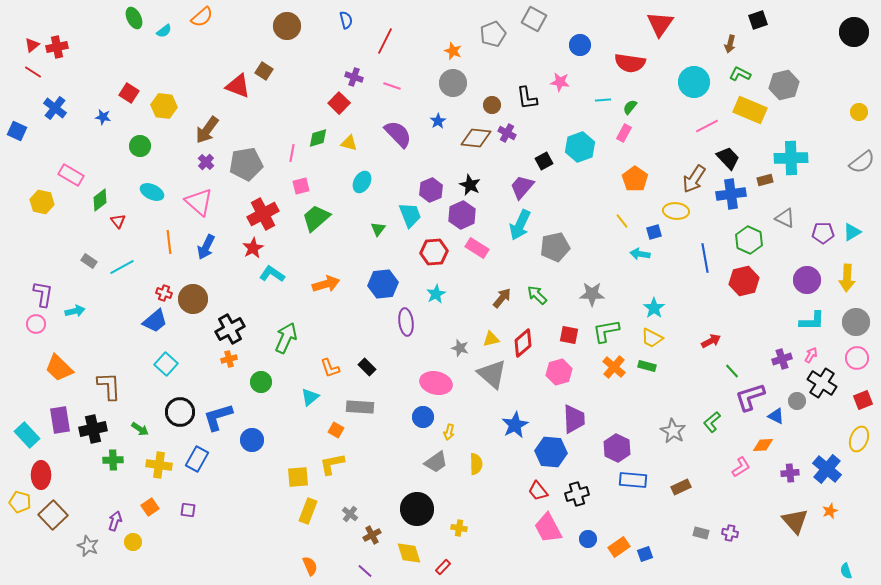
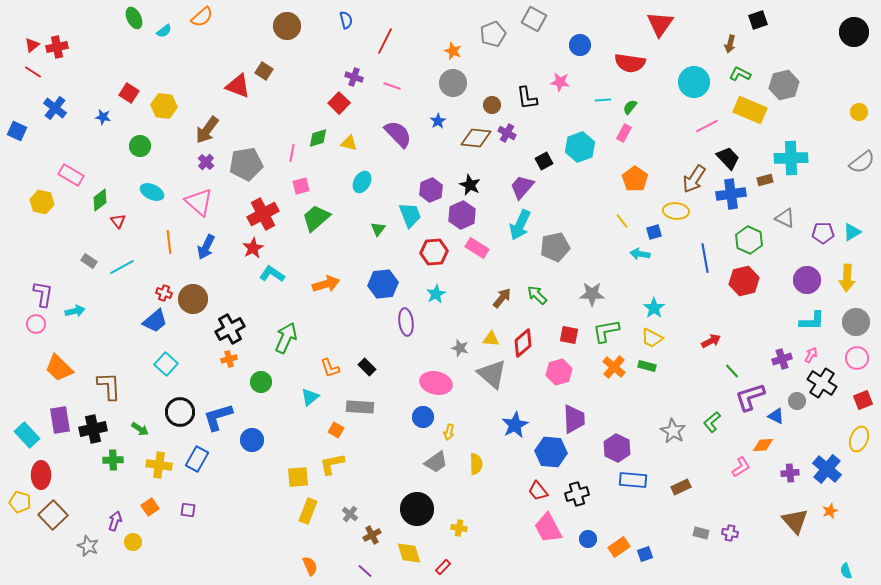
yellow triangle at (491, 339): rotated 18 degrees clockwise
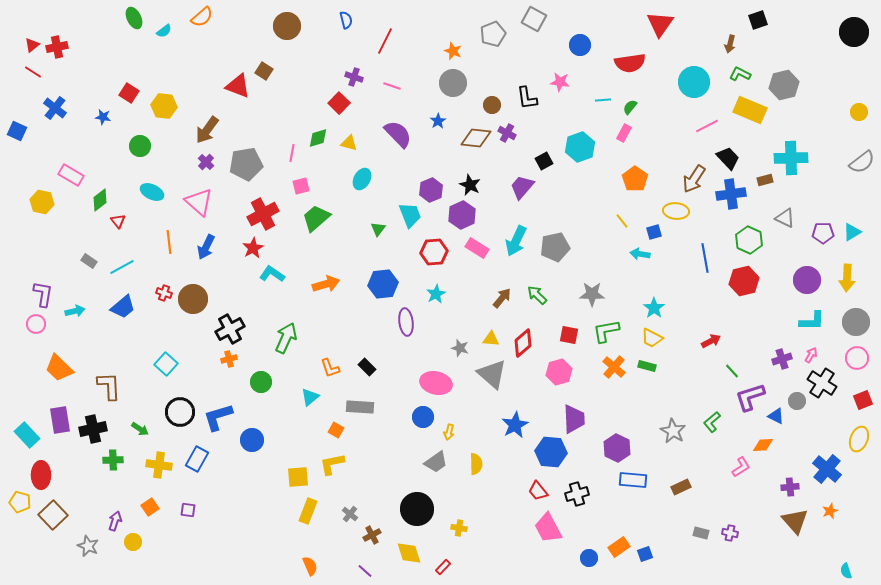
red semicircle at (630, 63): rotated 16 degrees counterclockwise
cyan ellipse at (362, 182): moved 3 px up
cyan arrow at (520, 225): moved 4 px left, 16 px down
blue trapezoid at (155, 321): moved 32 px left, 14 px up
purple cross at (790, 473): moved 14 px down
blue circle at (588, 539): moved 1 px right, 19 px down
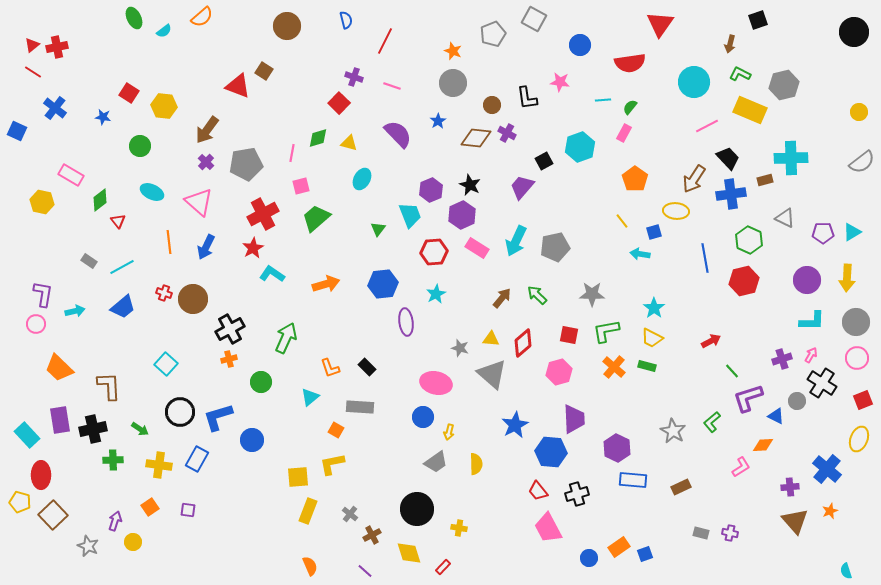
purple L-shape at (750, 397): moved 2 px left, 1 px down
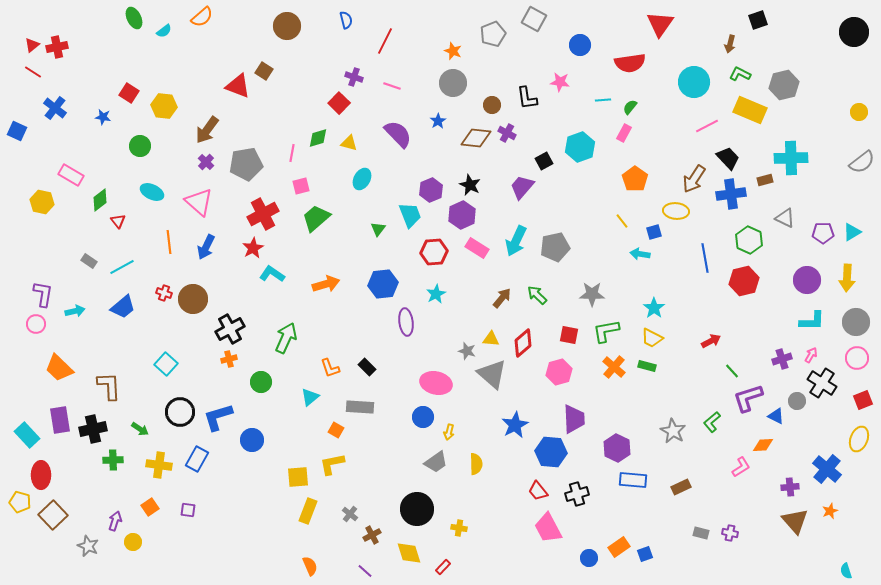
gray star at (460, 348): moved 7 px right, 3 px down
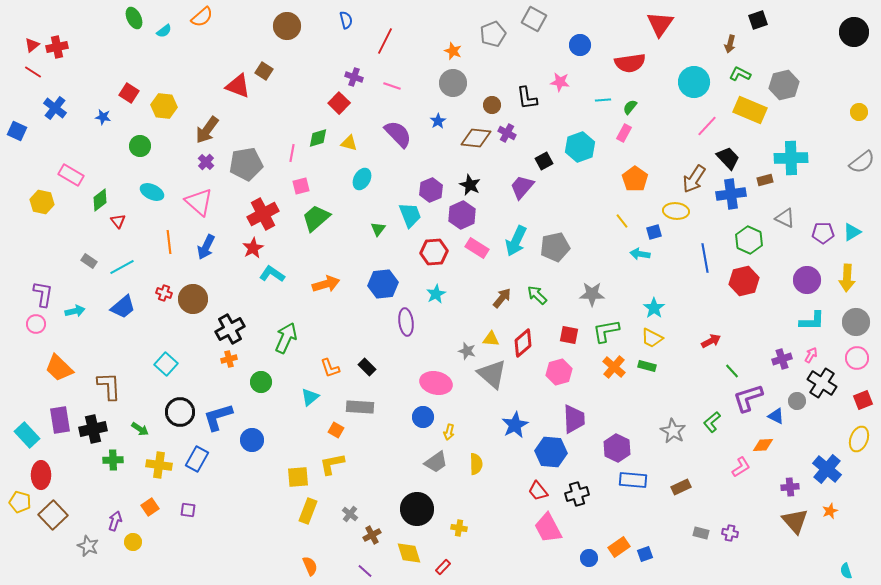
pink line at (707, 126): rotated 20 degrees counterclockwise
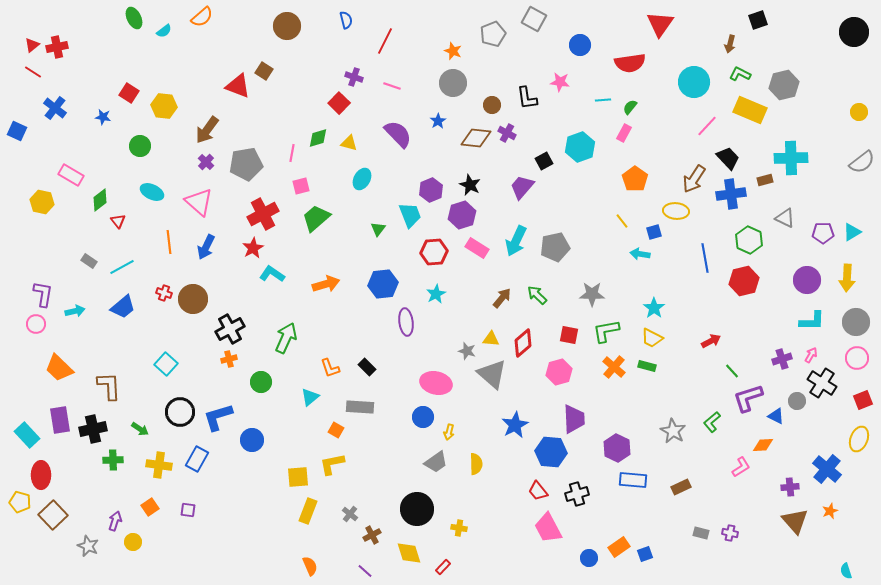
purple hexagon at (462, 215): rotated 8 degrees clockwise
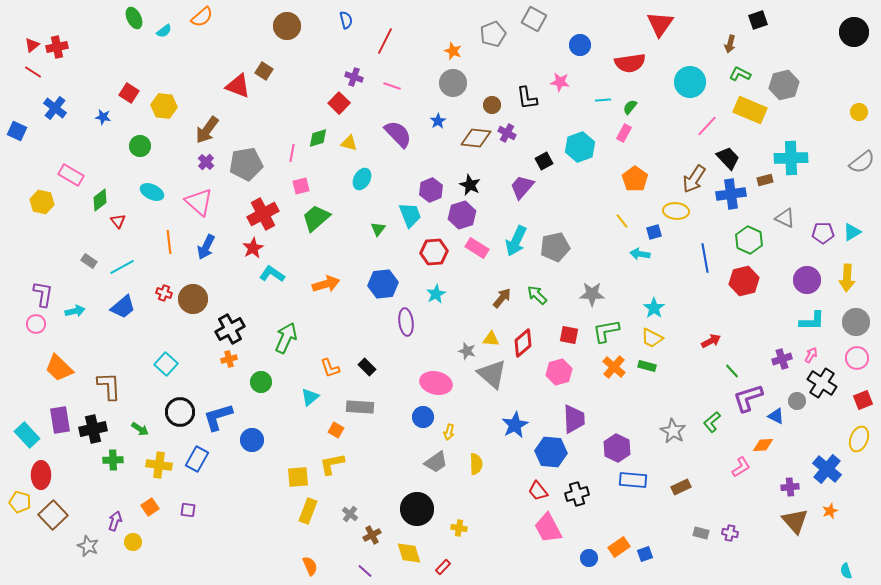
cyan circle at (694, 82): moved 4 px left
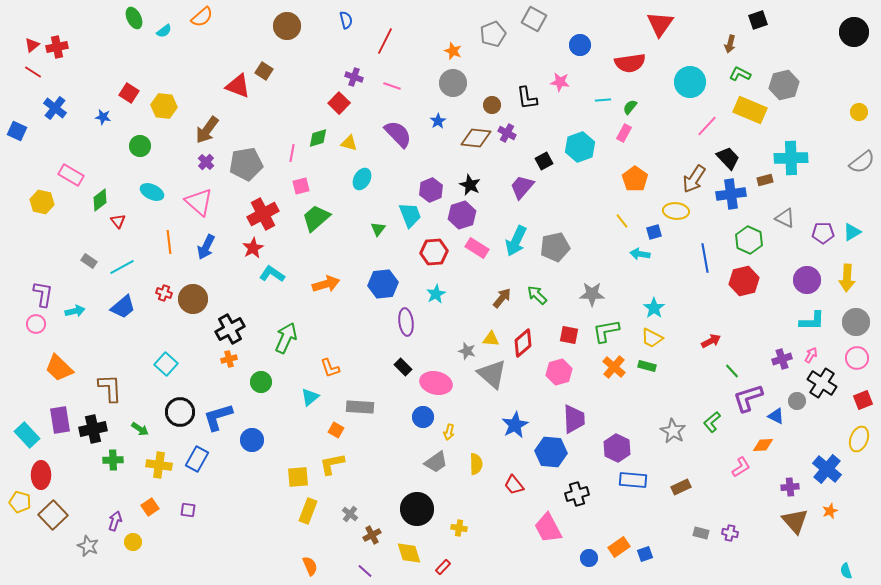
black rectangle at (367, 367): moved 36 px right
brown L-shape at (109, 386): moved 1 px right, 2 px down
red trapezoid at (538, 491): moved 24 px left, 6 px up
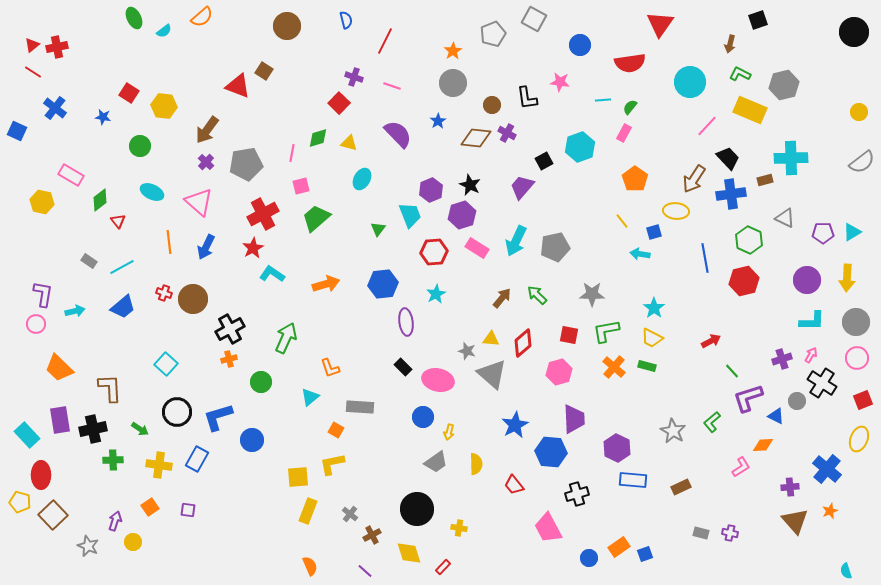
orange star at (453, 51): rotated 18 degrees clockwise
pink ellipse at (436, 383): moved 2 px right, 3 px up
black circle at (180, 412): moved 3 px left
